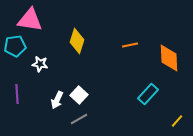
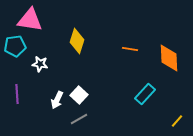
orange line: moved 4 px down; rotated 21 degrees clockwise
cyan rectangle: moved 3 px left
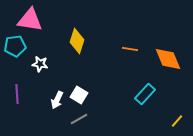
orange diamond: moved 1 px left, 1 px down; rotated 20 degrees counterclockwise
white square: rotated 12 degrees counterclockwise
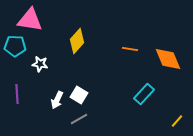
yellow diamond: rotated 25 degrees clockwise
cyan pentagon: rotated 10 degrees clockwise
cyan rectangle: moved 1 px left
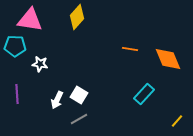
yellow diamond: moved 24 px up
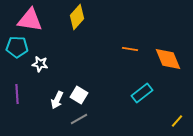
cyan pentagon: moved 2 px right, 1 px down
cyan rectangle: moved 2 px left, 1 px up; rotated 10 degrees clockwise
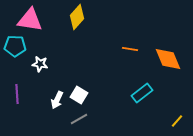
cyan pentagon: moved 2 px left, 1 px up
